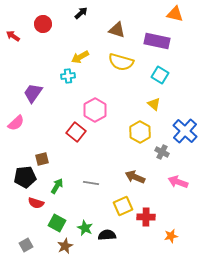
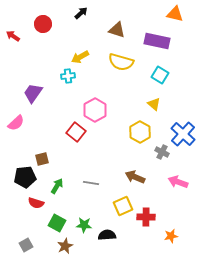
blue cross: moved 2 px left, 3 px down
green star: moved 1 px left, 3 px up; rotated 21 degrees counterclockwise
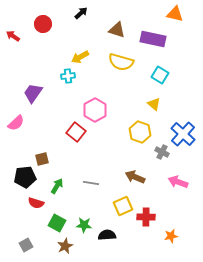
purple rectangle: moved 4 px left, 2 px up
yellow hexagon: rotated 10 degrees counterclockwise
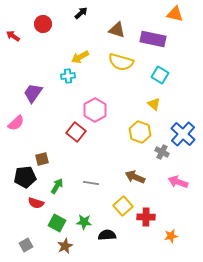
yellow square: rotated 18 degrees counterclockwise
green star: moved 3 px up
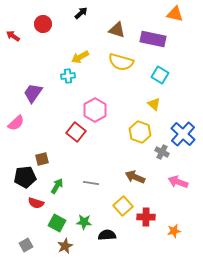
orange star: moved 3 px right, 5 px up
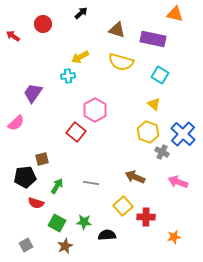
yellow hexagon: moved 8 px right
orange star: moved 6 px down
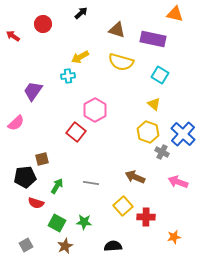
purple trapezoid: moved 2 px up
black semicircle: moved 6 px right, 11 px down
